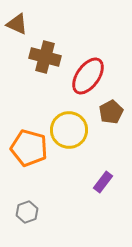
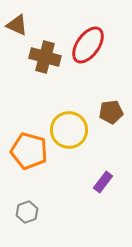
brown triangle: moved 1 px down
red ellipse: moved 31 px up
brown pentagon: rotated 20 degrees clockwise
orange pentagon: moved 3 px down
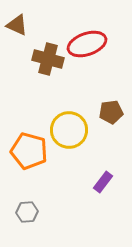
red ellipse: moved 1 px left, 1 px up; rotated 36 degrees clockwise
brown cross: moved 3 px right, 2 px down
gray hexagon: rotated 15 degrees clockwise
